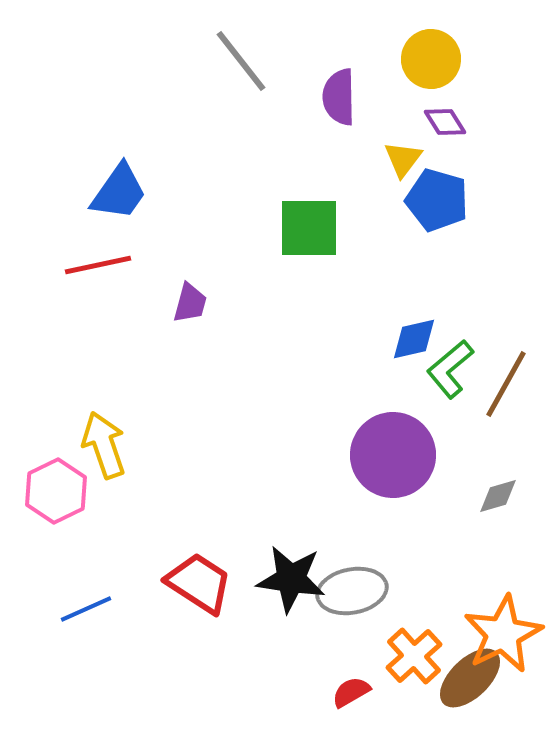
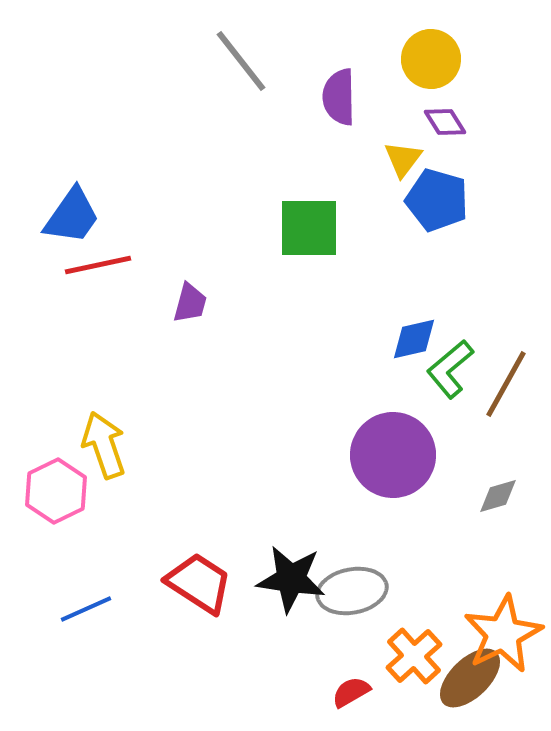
blue trapezoid: moved 47 px left, 24 px down
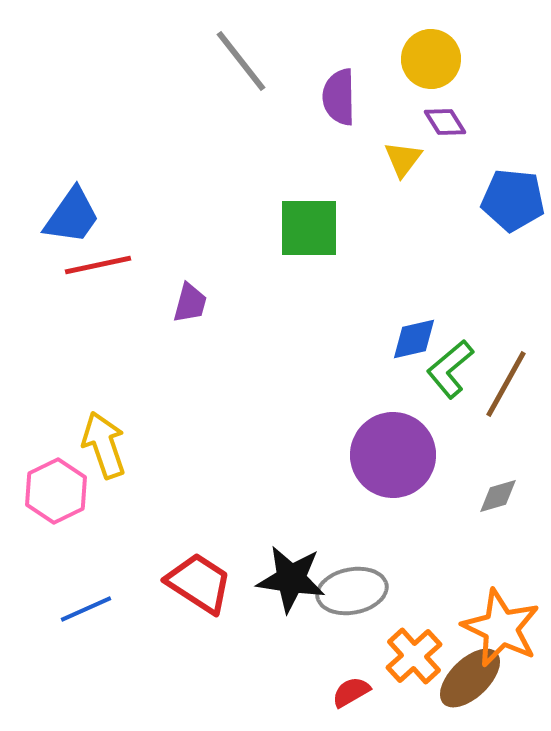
blue pentagon: moved 76 px right; rotated 10 degrees counterclockwise
orange star: moved 2 px left, 6 px up; rotated 20 degrees counterclockwise
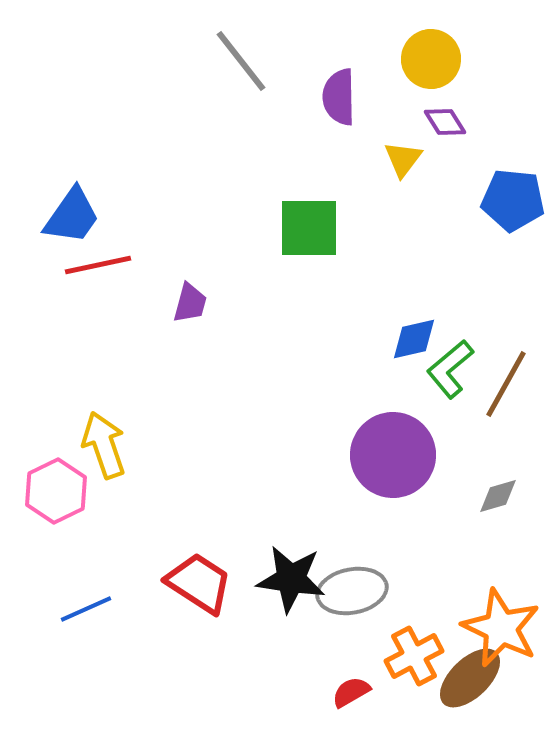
orange cross: rotated 14 degrees clockwise
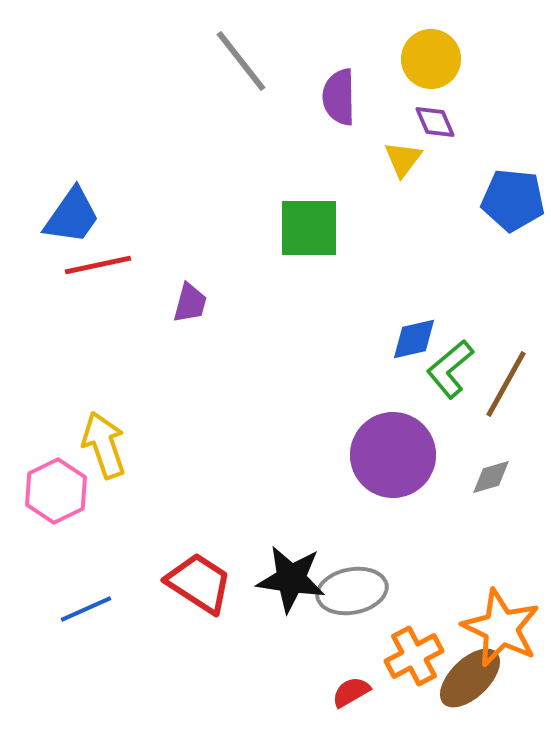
purple diamond: moved 10 px left; rotated 9 degrees clockwise
gray diamond: moved 7 px left, 19 px up
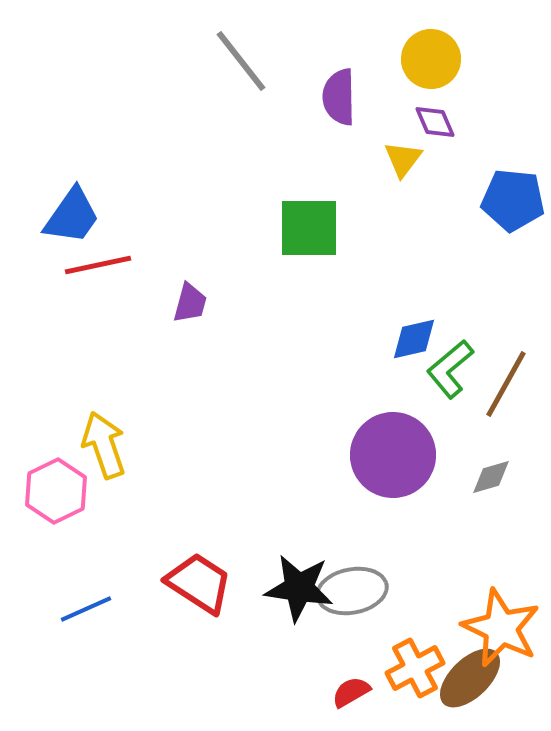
black star: moved 8 px right, 9 px down
orange cross: moved 1 px right, 12 px down
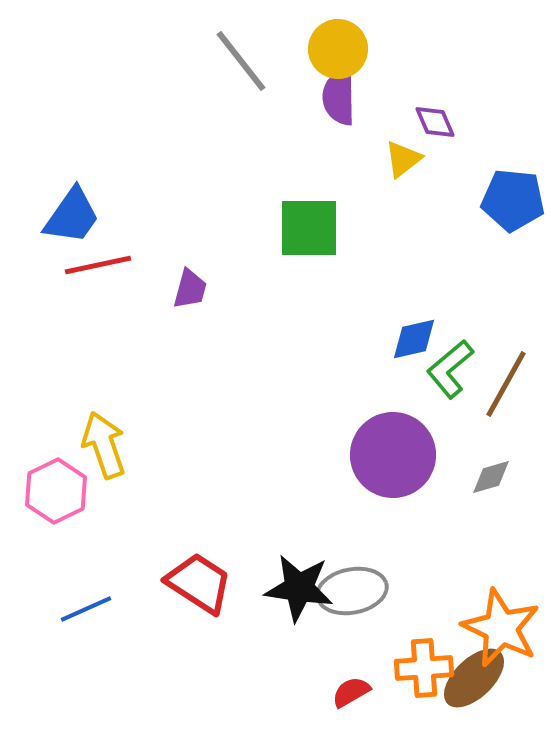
yellow circle: moved 93 px left, 10 px up
yellow triangle: rotated 15 degrees clockwise
purple trapezoid: moved 14 px up
orange cross: moved 9 px right; rotated 24 degrees clockwise
brown ellipse: moved 4 px right
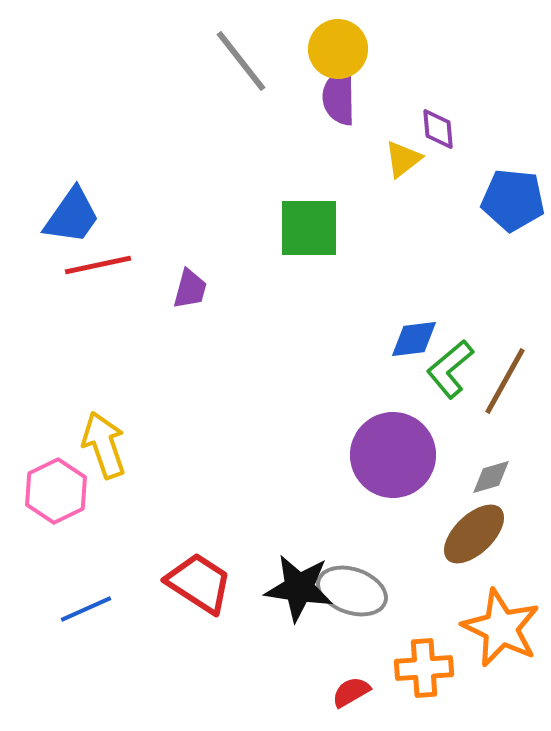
purple diamond: moved 3 px right, 7 px down; rotated 18 degrees clockwise
blue diamond: rotated 6 degrees clockwise
brown line: moved 1 px left, 3 px up
gray ellipse: rotated 30 degrees clockwise
brown ellipse: moved 144 px up
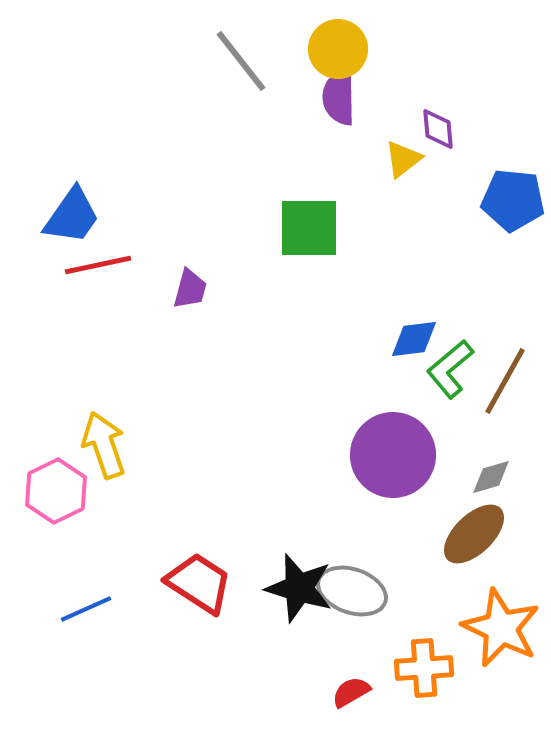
black star: rotated 8 degrees clockwise
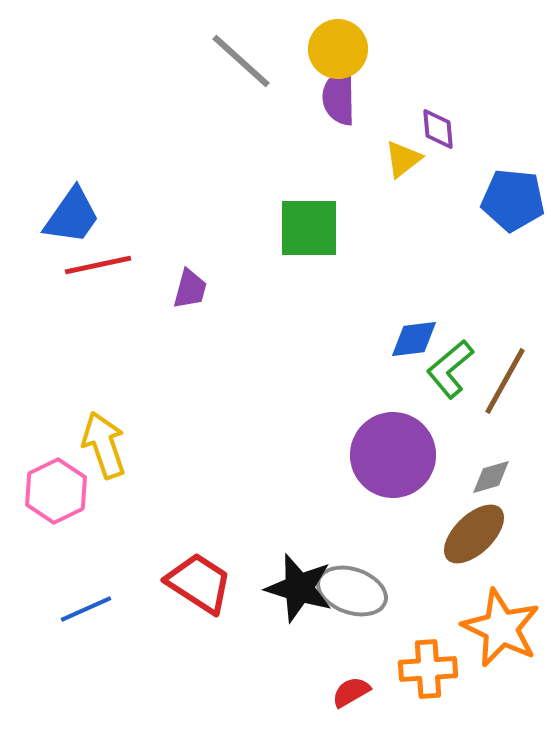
gray line: rotated 10 degrees counterclockwise
orange cross: moved 4 px right, 1 px down
